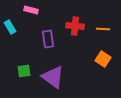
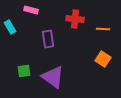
red cross: moved 7 px up
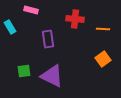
orange square: rotated 21 degrees clockwise
purple triangle: moved 1 px left, 1 px up; rotated 10 degrees counterclockwise
